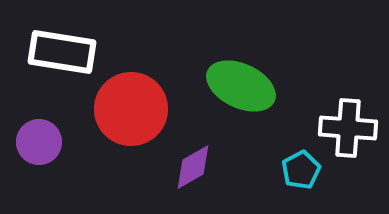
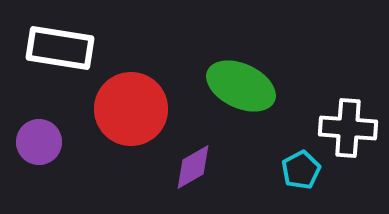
white rectangle: moved 2 px left, 4 px up
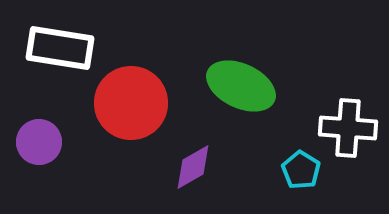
red circle: moved 6 px up
cyan pentagon: rotated 12 degrees counterclockwise
